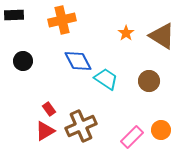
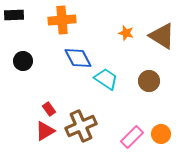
orange cross: rotated 8 degrees clockwise
orange star: rotated 21 degrees counterclockwise
blue diamond: moved 3 px up
orange circle: moved 4 px down
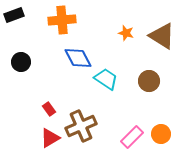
black rectangle: rotated 18 degrees counterclockwise
black circle: moved 2 px left, 1 px down
red triangle: moved 5 px right, 7 px down
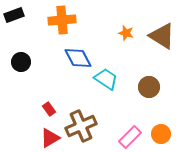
brown circle: moved 6 px down
pink rectangle: moved 2 px left
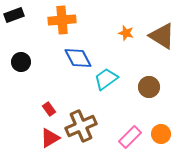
cyan trapezoid: rotated 70 degrees counterclockwise
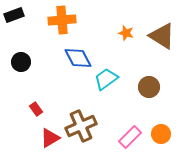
red rectangle: moved 13 px left
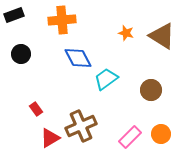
black circle: moved 8 px up
brown circle: moved 2 px right, 3 px down
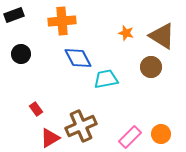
orange cross: moved 1 px down
cyan trapezoid: rotated 25 degrees clockwise
brown circle: moved 23 px up
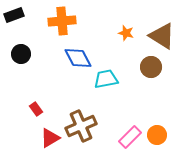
orange circle: moved 4 px left, 1 px down
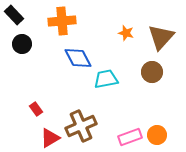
black rectangle: rotated 66 degrees clockwise
brown triangle: moved 1 px left, 1 px down; rotated 40 degrees clockwise
black circle: moved 1 px right, 10 px up
brown circle: moved 1 px right, 5 px down
pink rectangle: rotated 25 degrees clockwise
